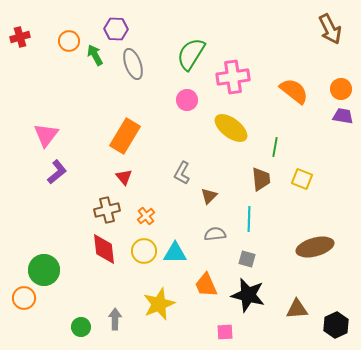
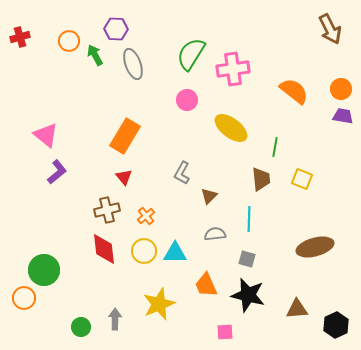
pink cross at (233, 77): moved 8 px up
pink triangle at (46, 135): rotated 28 degrees counterclockwise
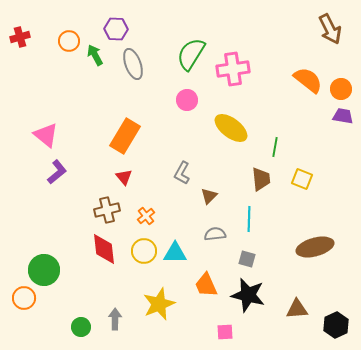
orange semicircle at (294, 91): moved 14 px right, 11 px up
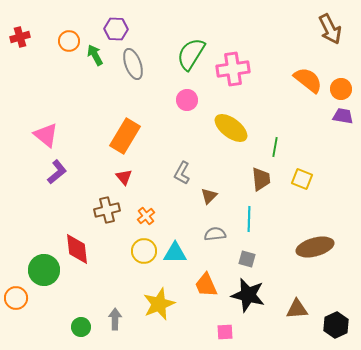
red diamond at (104, 249): moved 27 px left
orange circle at (24, 298): moved 8 px left
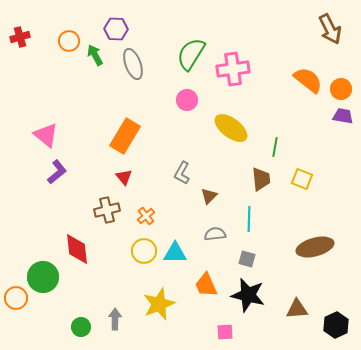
green circle at (44, 270): moved 1 px left, 7 px down
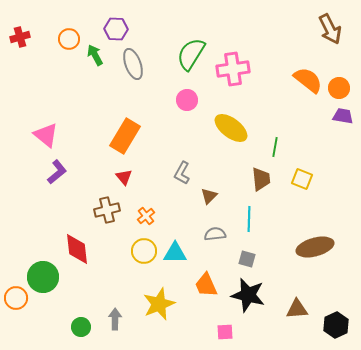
orange circle at (69, 41): moved 2 px up
orange circle at (341, 89): moved 2 px left, 1 px up
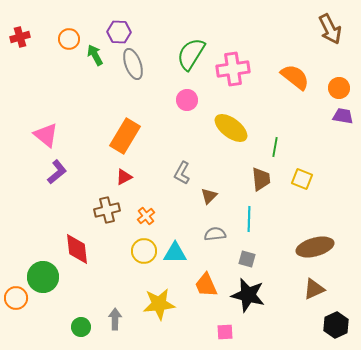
purple hexagon at (116, 29): moved 3 px right, 3 px down
orange semicircle at (308, 80): moved 13 px left, 3 px up
red triangle at (124, 177): rotated 42 degrees clockwise
yellow star at (159, 304): rotated 16 degrees clockwise
brown triangle at (297, 309): moved 17 px right, 20 px up; rotated 20 degrees counterclockwise
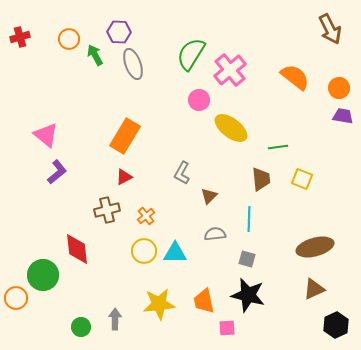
pink cross at (233, 69): moved 3 px left, 1 px down; rotated 32 degrees counterclockwise
pink circle at (187, 100): moved 12 px right
green line at (275, 147): moved 3 px right; rotated 72 degrees clockwise
green circle at (43, 277): moved 2 px up
orange trapezoid at (206, 285): moved 2 px left, 16 px down; rotated 12 degrees clockwise
pink square at (225, 332): moved 2 px right, 4 px up
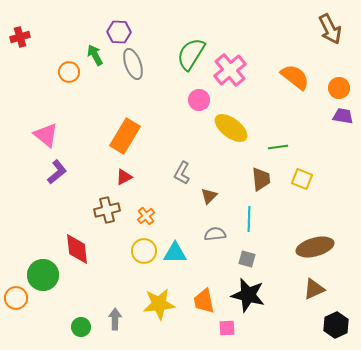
orange circle at (69, 39): moved 33 px down
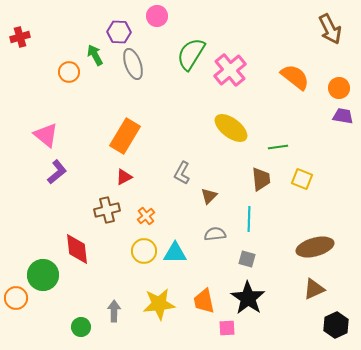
pink circle at (199, 100): moved 42 px left, 84 px up
black star at (248, 295): moved 3 px down; rotated 20 degrees clockwise
gray arrow at (115, 319): moved 1 px left, 8 px up
